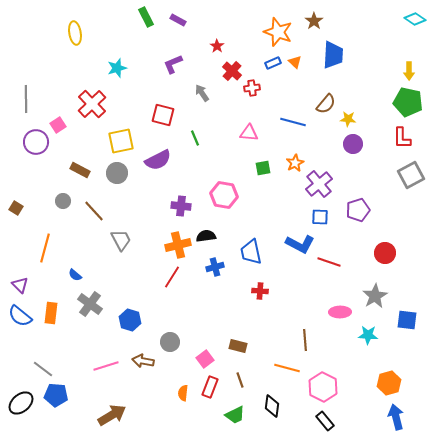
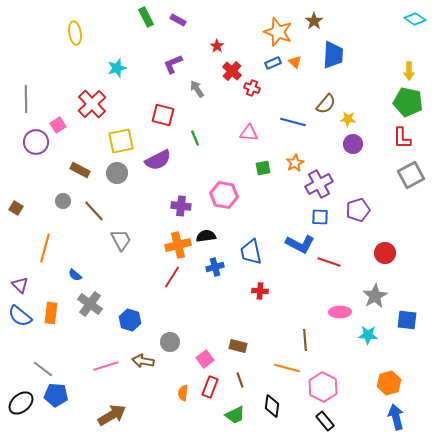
red cross at (252, 88): rotated 28 degrees clockwise
gray arrow at (202, 93): moved 5 px left, 4 px up
purple cross at (319, 184): rotated 12 degrees clockwise
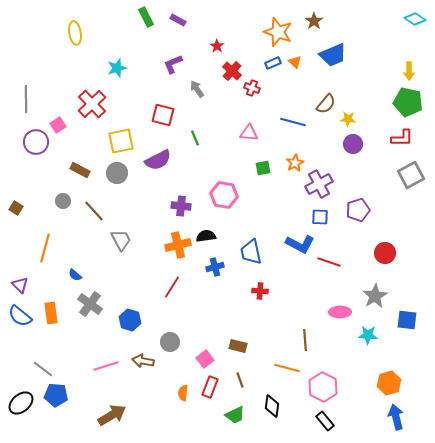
blue trapezoid at (333, 55): rotated 64 degrees clockwise
red L-shape at (402, 138): rotated 90 degrees counterclockwise
red line at (172, 277): moved 10 px down
orange rectangle at (51, 313): rotated 15 degrees counterclockwise
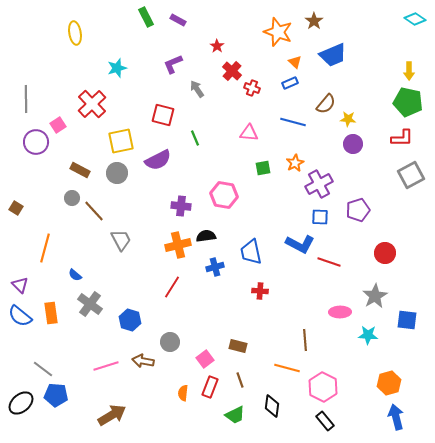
blue rectangle at (273, 63): moved 17 px right, 20 px down
gray circle at (63, 201): moved 9 px right, 3 px up
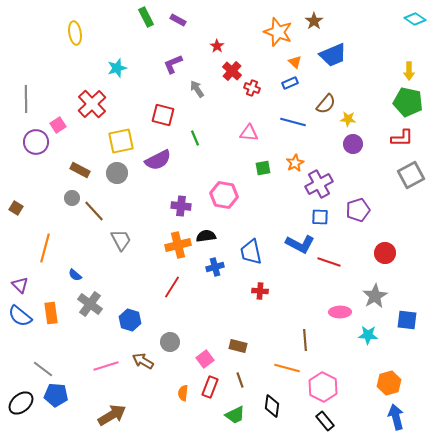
brown arrow at (143, 361): rotated 20 degrees clockwise
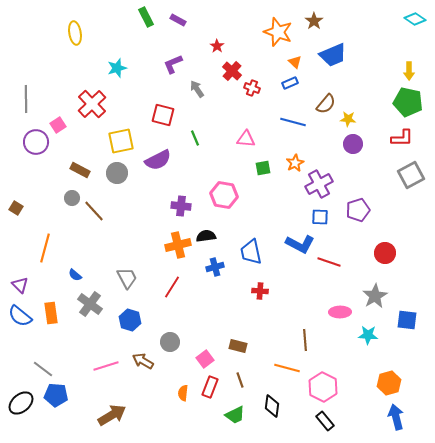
pink triangle at (249, 133): moved 3 px left, 6 px down
gray trapezoid at (121, 240): moved 6 px right, 38 px down
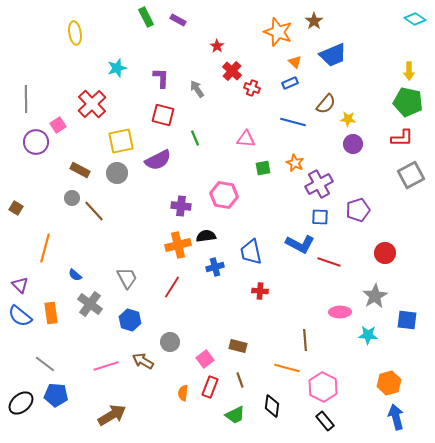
purple L-shape at (173, 64): moved 12 px left, 14 px down; rotated 115 degrees clockwise
orange star at (295, 163): rotated 18 degrees counterclockwise
gray line at (43, 369): moved 2 px right, 5 px up
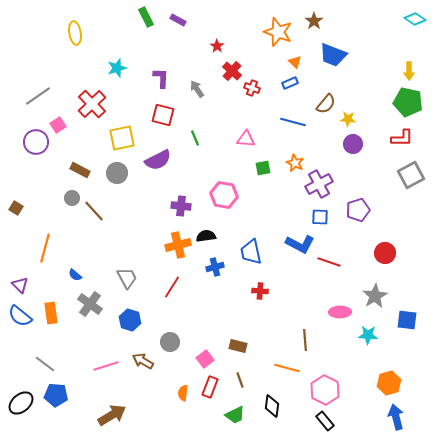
blue trapezoid at (333, 55): rotated 44 degrees clockwise
gray line at (26, 99): moved 12 px right, 3 px up; rotated 56 degrees clockwise
yellow square at (121, 141): moved 1 px right, 3 px up
pink hexagon at (323, 387): moved 2 px right, 3 px down
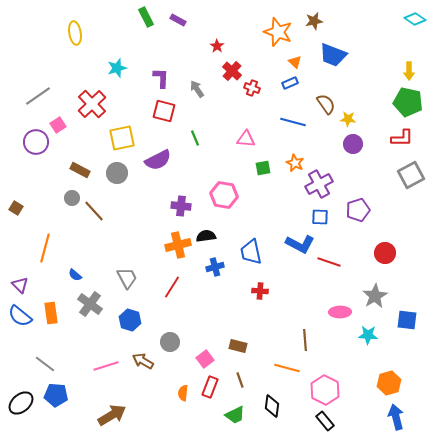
brown star at (314, 21): rotated 24 degrees clockwise
brown semicircle at (326, 104): rotated 75 degrees counterclockwise
red square at (163, 115): moved 1 px right, 4 px up
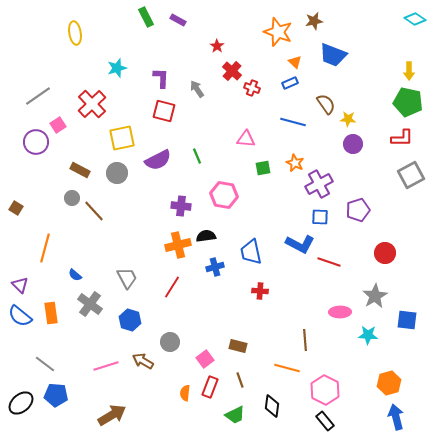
green line at (195, 138): moved 2 px right, 18 px down
orange semicircle at (183, 393): moved 2 px right
